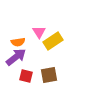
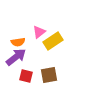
pink triangle: rotated 24 degrees clockwise
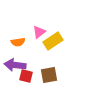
purple arrow: moved 1 px left, 8 px down; rotated 135 degrees counterclockwise
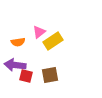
brown square: moved 1 px right
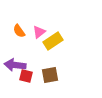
orange semicircle: moved 1 px right, 11 px up; rotated 64 degrees clockwise
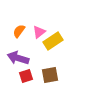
orange semicircle: rotated 72 degrees clockwise
purple arrow: moved 3 px right, 7 px up; rotated 10 degrees clockwise
red square: rotated 32 degrees counterclockwise
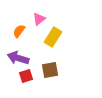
pink triangle: moved 13 px up
yellow rectangle: moved 4 px up; rotated 24 degrees counterclockwise
brown square: moved 5 px up
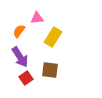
pink triangle: moved 2 px left, 1 px up; rotated 32 degrees clockwise
purple arrow: moved 2 px right, 1 px up; rotated 140 degrees counterclockwise
brown square: rotated 18 degrees clockwise
red square: moved 2 px down; rotated 16 degrees counterclockwise
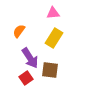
pink triangle: moved 16 px right, 5 px up
yellow rectangle: moved 1 px right, 1 px down
purple arrow: moved 10 px right, 1 px down
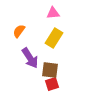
red square: moved 26 px right, 6 px down; rotated 16 degrees clockwise
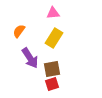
brown square: moved 2 px right, 1 px up; rotated 18 degrees counterclockwise
